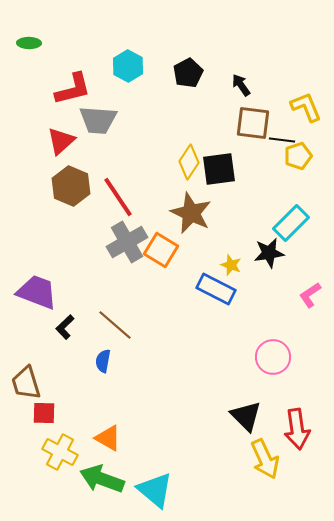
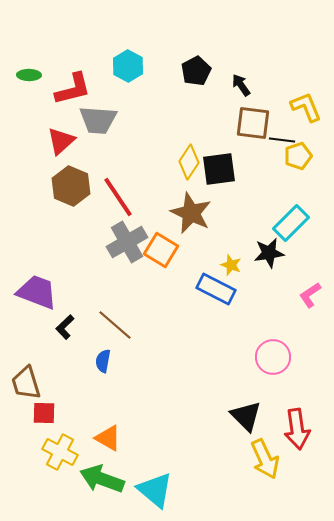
green ellipse: moved 32 px down
black pentagon: moved 8 px right, 2 px up
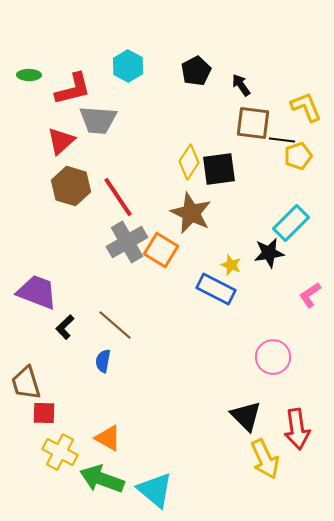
brown hexagon: rotated 6 degrees counterclockwise
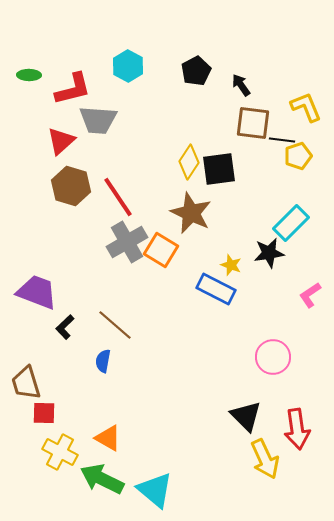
green arrow: rotated 6 degrees clockwise
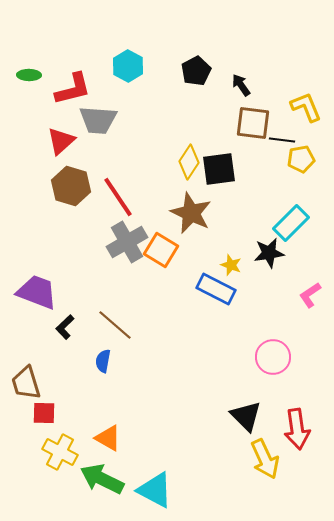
yellow pentagon: moved 3 px right, 3 px down; rotated 8 degrees clockwise
cyan triangle: rotated 12 degrees counterclockwise
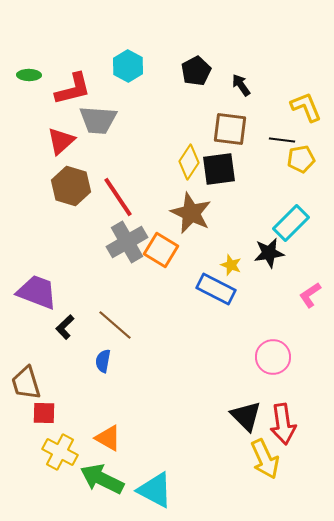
brown square: moved 23 px left, 6 px down
red arrow: moved 14 px left, 5 px up
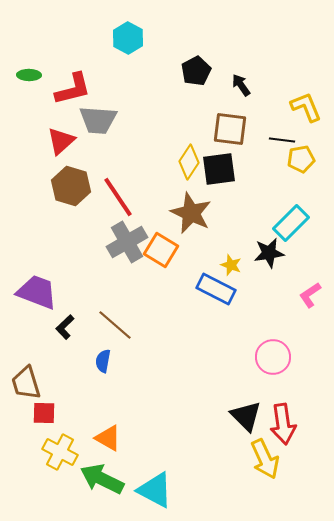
cyan hexagon: moved 28 px up
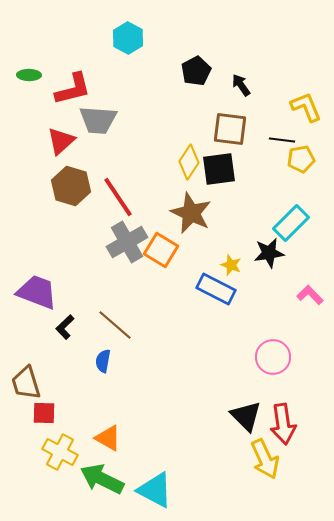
pink L-shape: rotated 80 degrees clockwise
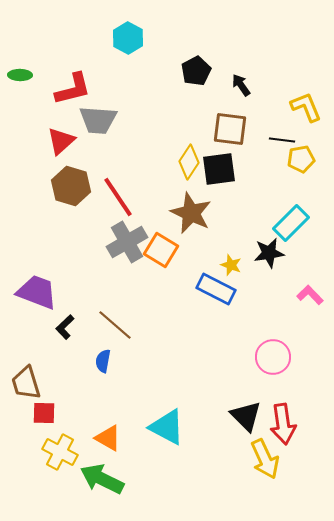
green ellipse: moved 9 px left
cyan triangle: moved 12 px right, 63 px up
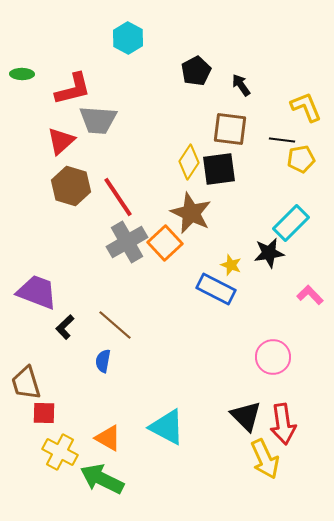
green ellipse: moved 2 px right, 1 px up
orange square: moved 4 px right, 7 px up; rotated 16 degrees clockwise
